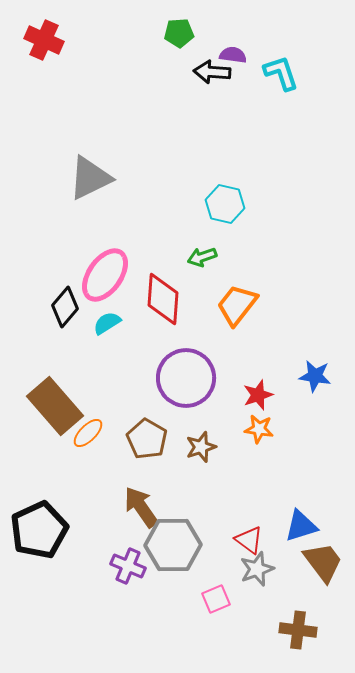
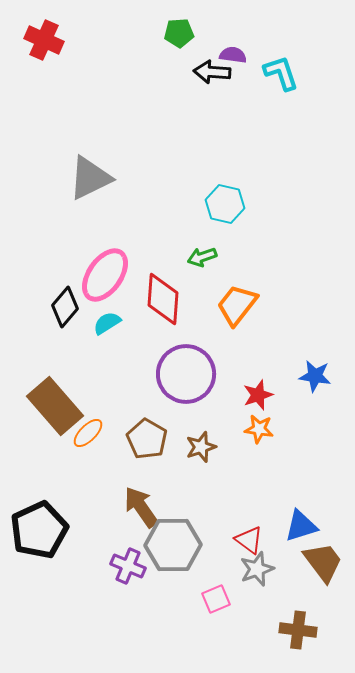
purple circle: moved 4 px up
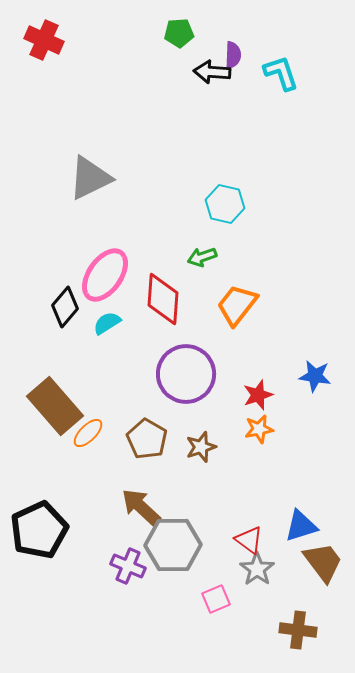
purple semicircle: rotated 84 degrees clockwise
orange star: rotated 20 degrees counterclockwise
brown arrow: rotated 12 degrees counterclockwise
gray star: rotated 16 degrees counterclockwise
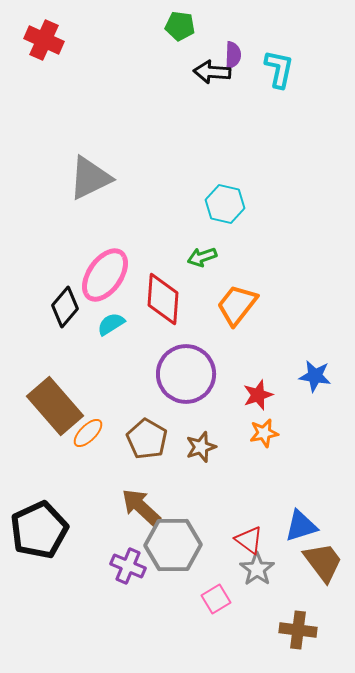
green pentagon: moved 1 px right, 7 px up; rotated 12 degrees clockwise
cyan L-shape: moved 2 px left, 4 px up; rotated 30 degrees clockwise
cyan semicircle: moved 4 px right, 1 px down
orange star: moved 5 px right, 4 px down
pink square: rotated 8 degrees counterclockwise
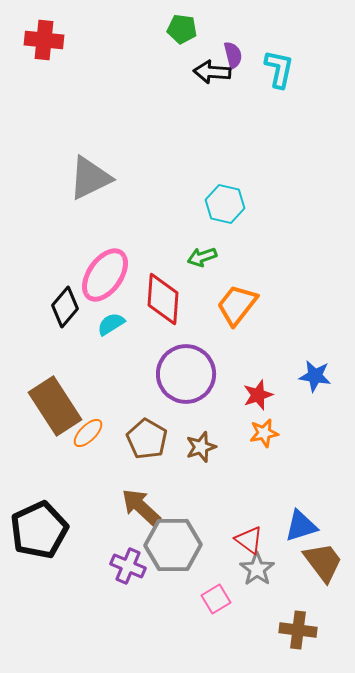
green pentagon: moved 2 px right, 3 px down
red cross: rotated 18 degrees counterclockwise
purple semicircle: rotated 16 degrees counterclockwise
brown rectangle: rotated 8 degrees clockwise
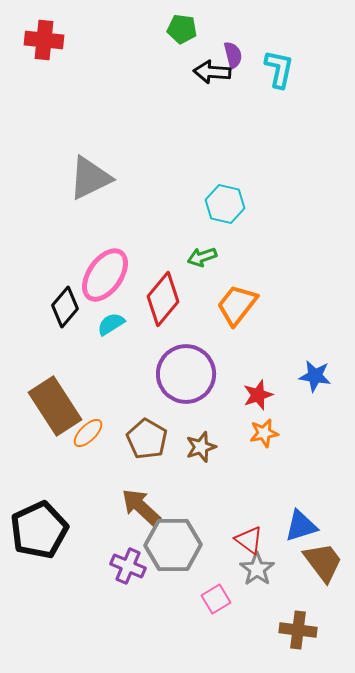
red diamond: rotated 36 degrees clockwise
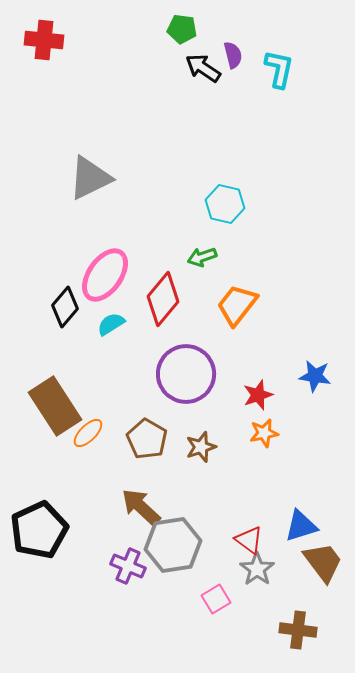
black arrow: moved 9 px left, 4 px up; rotated 30 degrees clockwise
gray hexagon: rotated 8 degrees counterclockwise
